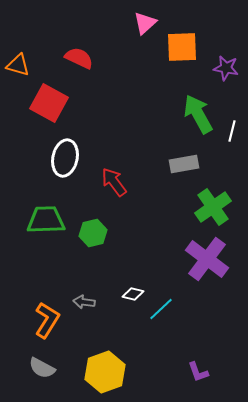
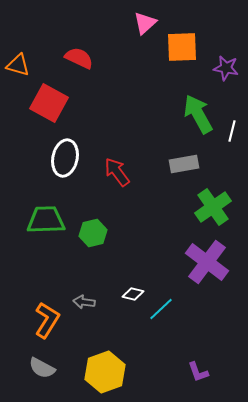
red arrow: moved 3 px right, 10 px up
purple cross: moved 3 px down
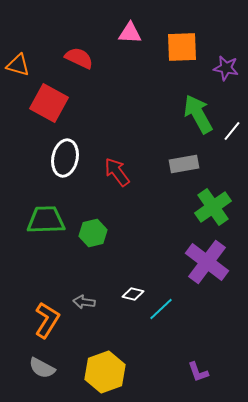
pink triangle: moved 15 px left, 10 px down; rotated 45 degrees clockwise
white line: rotated 25 degrees clockwise
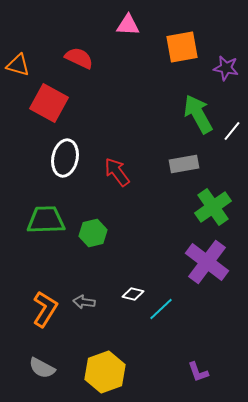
pink triangle: moved 2 px left, 8 px up
orange square: rotated 8 degrees counterclockwise
orange L-shape: moved 2 px left, 11 px up
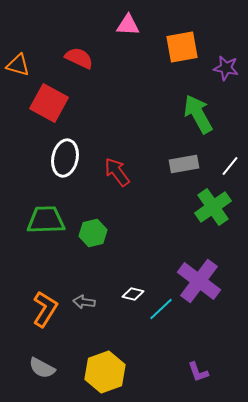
white line: moved 2 px left, 35 px down
purple cross: moved 8 px left, 19 px down
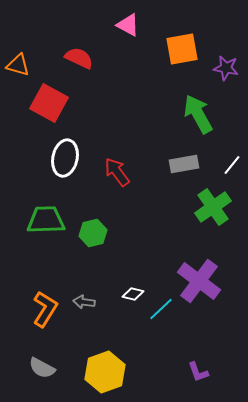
pink triangle: rotated 25 degrees clockwise
orange square: moved 2 px down
white line: moved 2 px right, 1 px up
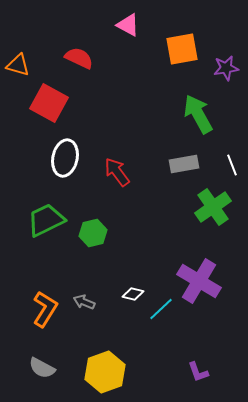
purple star: rotated 20 degrees counterclockwise
white line: rotated 60 degrees counterclockwise
green trapezoid: rotated 24 degrees counterclockwise
purple cross: rotated 6 degrees counterclockwise
gray arrow: rotated 15 degrees clockwise
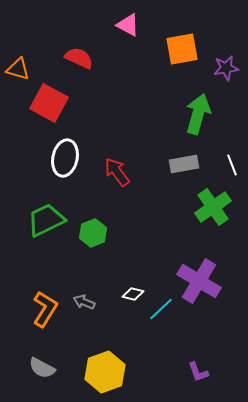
orange triangle: moved 4 px down
green arrow: rotated 45 degrees clockwise
green hexagon: rotated 8 degrees counterclockwise
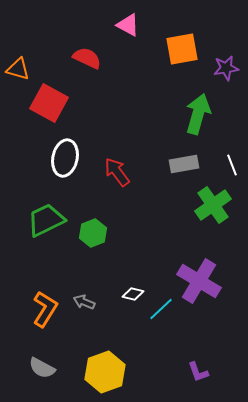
red semicircle: moved 8 px right
green cross: moved 2 px up
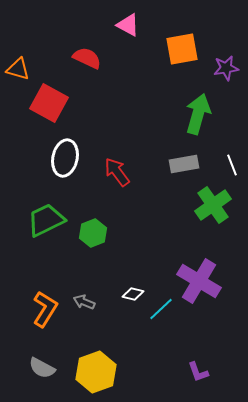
yellow hexagon: moved 9 px left
